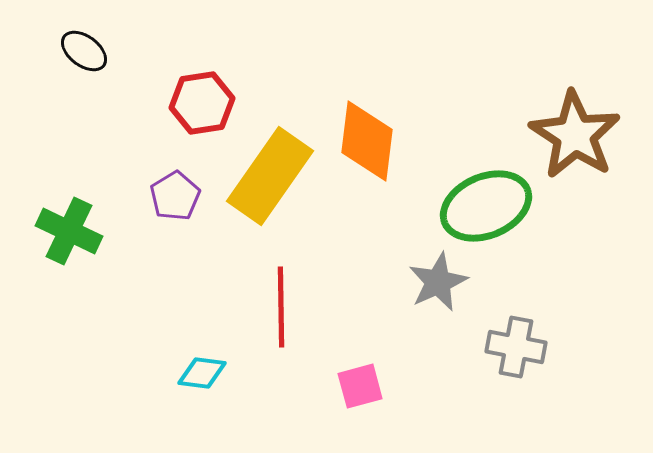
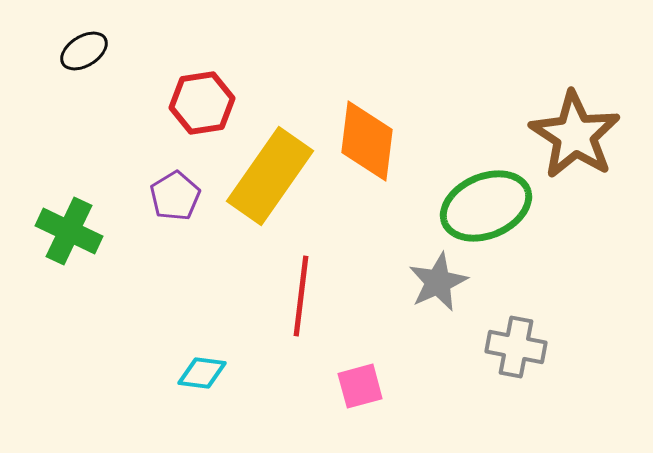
black ellipse: rotated 69 degrees counterclockwise
red line: moved 20 px right, 11 px up; rotated 8 degrees clockwise
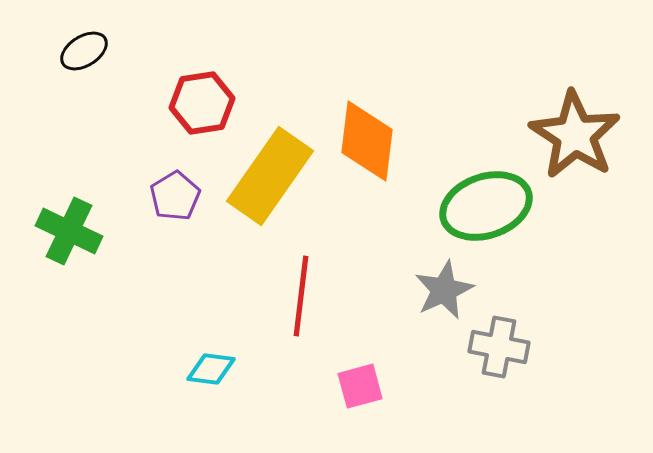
green ellipse: rotated 4 degrees clockwise
gray star: moved 6 px right, 8 px down
gray cross: moved 17 px left
cyan diamond: moved 9 px right, 4 px up
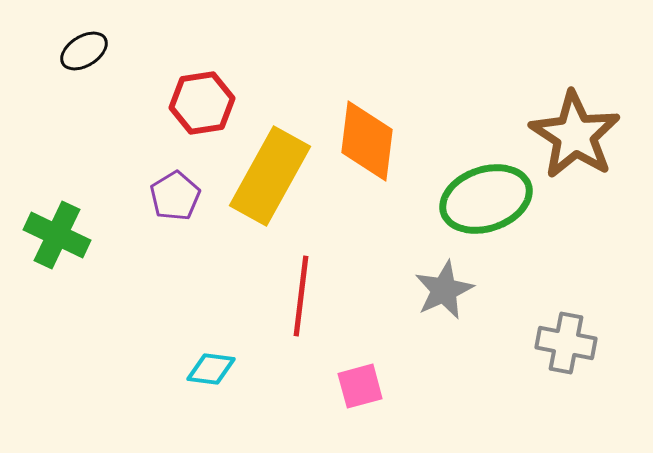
yellow rectangle: rotated 6 degrees counterclockwise
green ellipse: moved 7 px up
green cross: moved 12 px left, 4 px down
gray cross: moved 67 px right, 4 px up
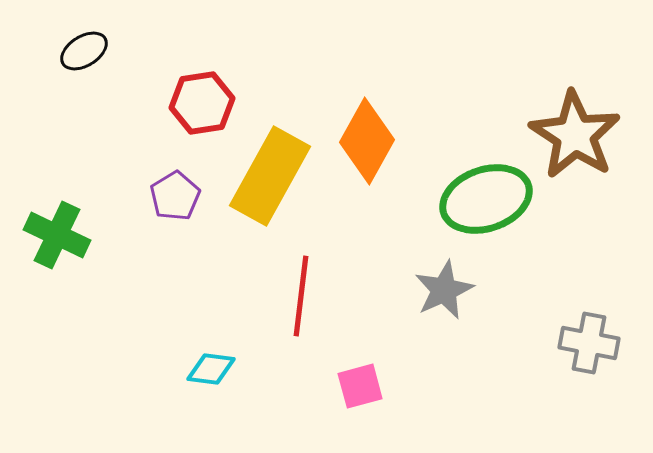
orange diamond: rotated 22 degrees clockwise
gray cross: moved 23 px right
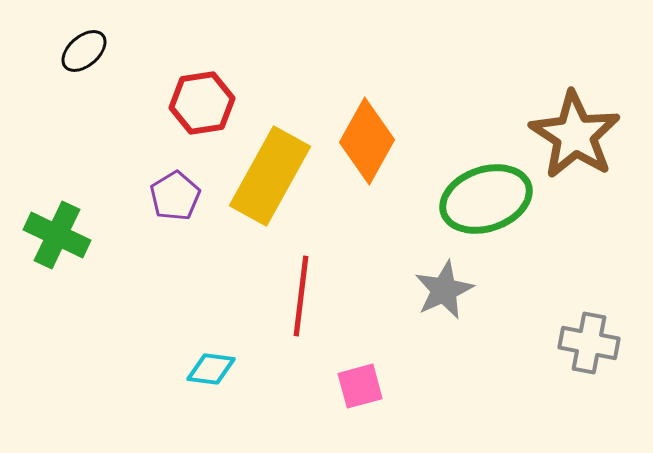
black ellipse: rotated 9 degrees counterclockwise
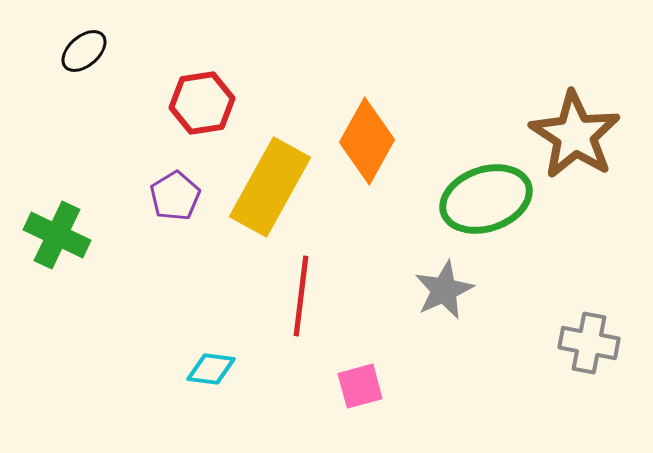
yellow rectangle: moved 11 px down
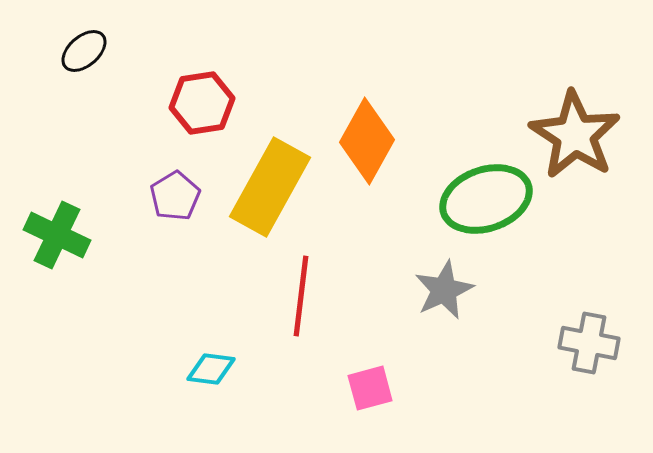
pink square: moved 10 px right, 2 px down
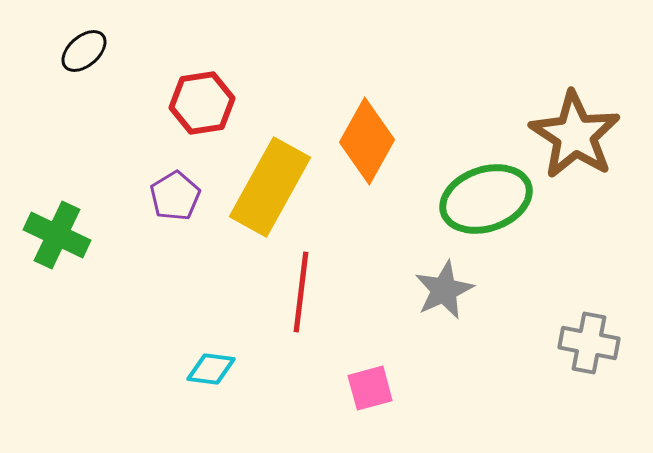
red line: moved 4 px up
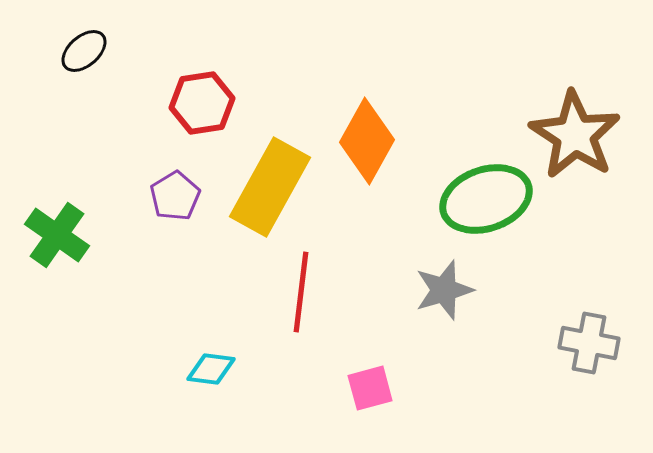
green cross: rotated 10 degrees clockwise
gray star: rotated 8 degrees clockwise
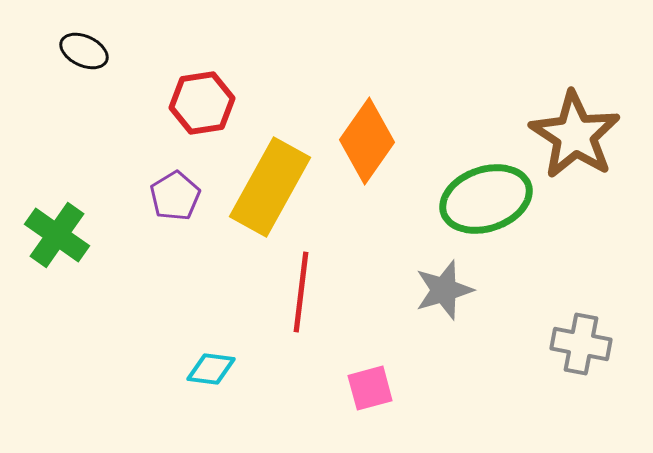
black ellipse: rotated 66 degrees clockwise
orange diamond: rotated 6 degrees clockwise
gray cross: moved 8 px left, 1 px down
